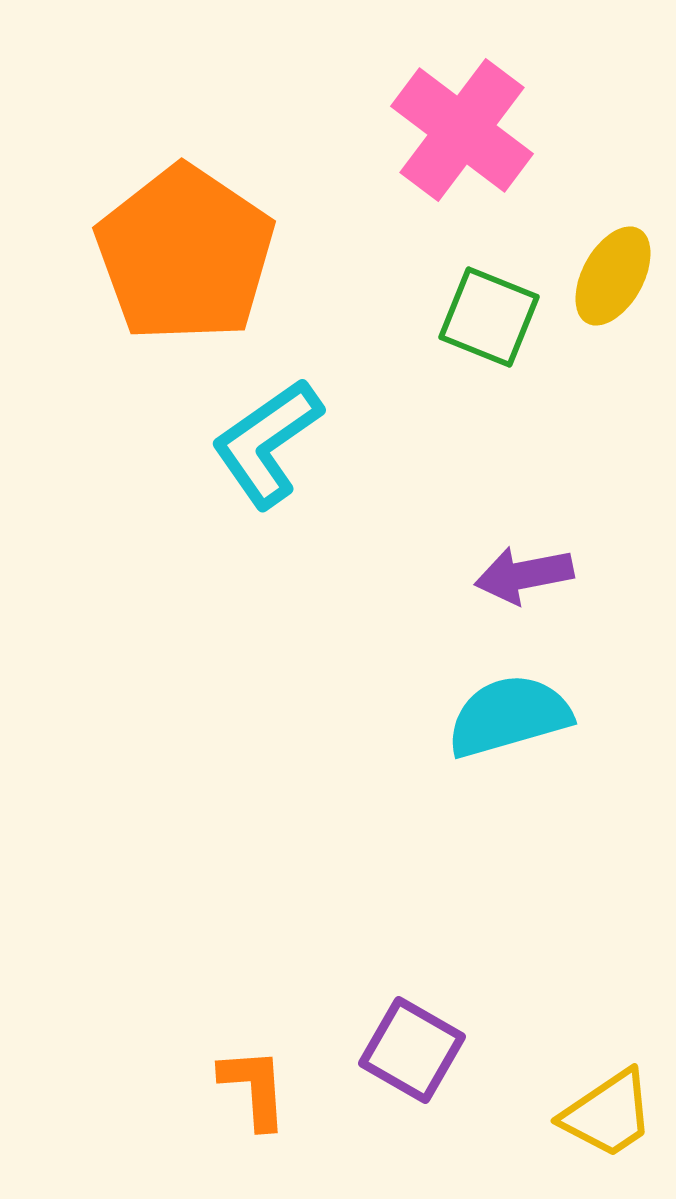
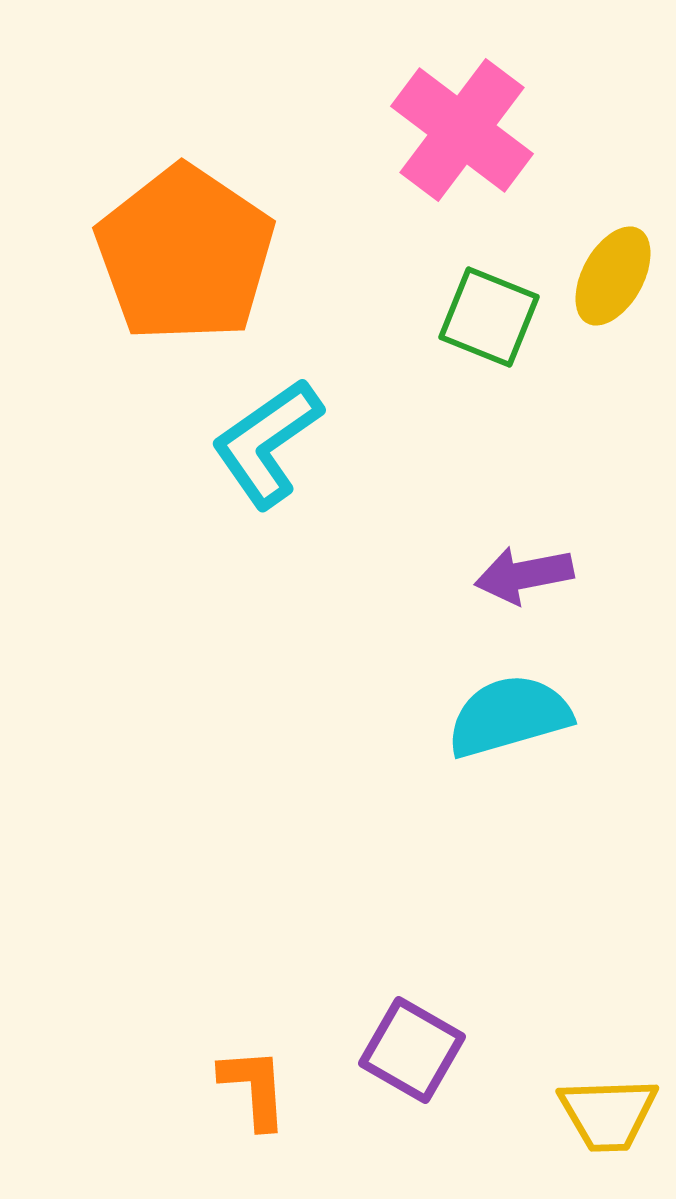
yellow trapezoid: rotated 32 degrees clockwise
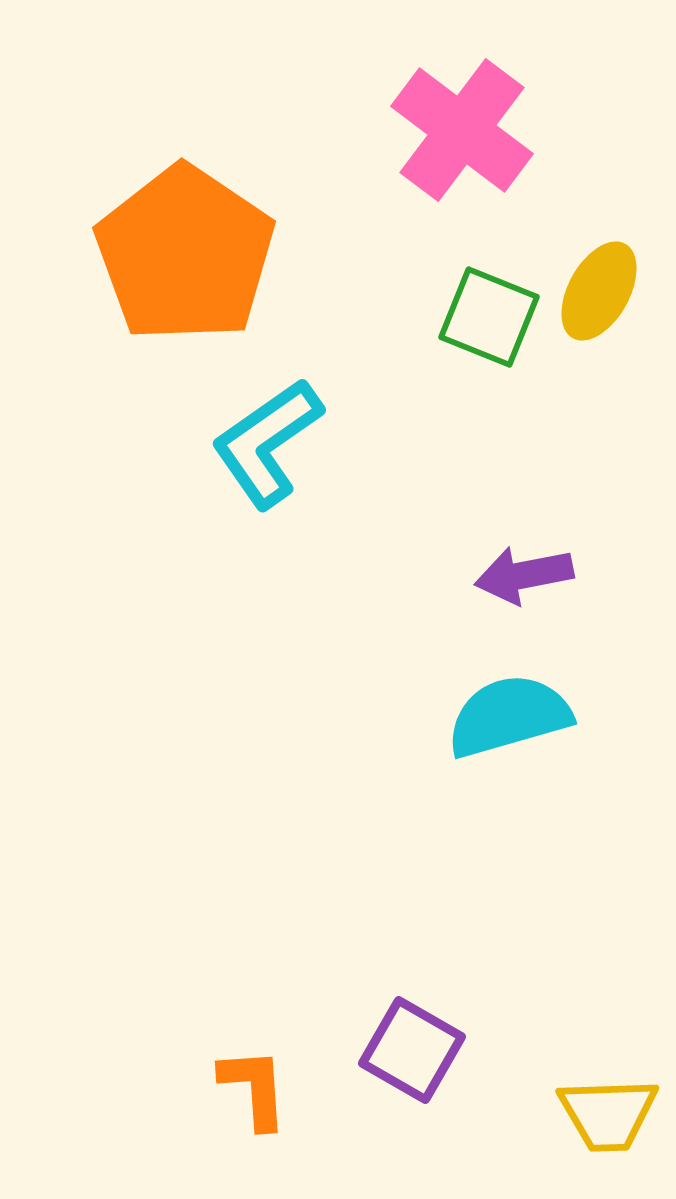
yellow ellipse: moved 14 px left, 15 px down
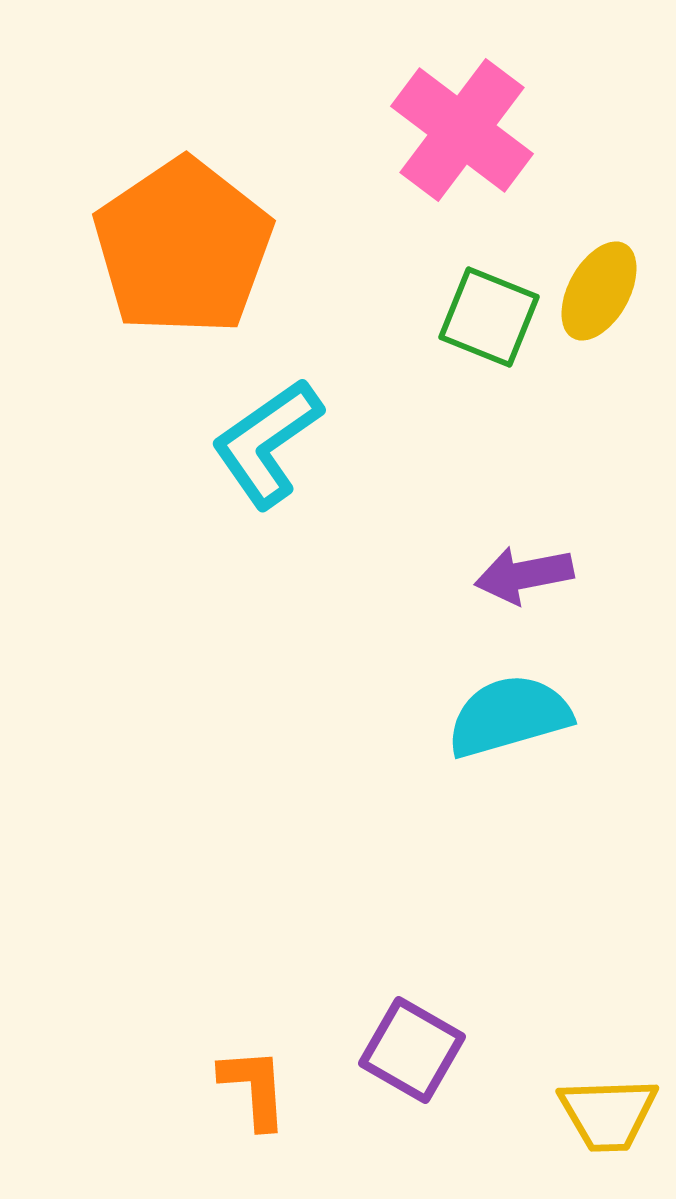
orange pentagon: moved 2 px left, 7 px up; rotated 4 degrees clockwise
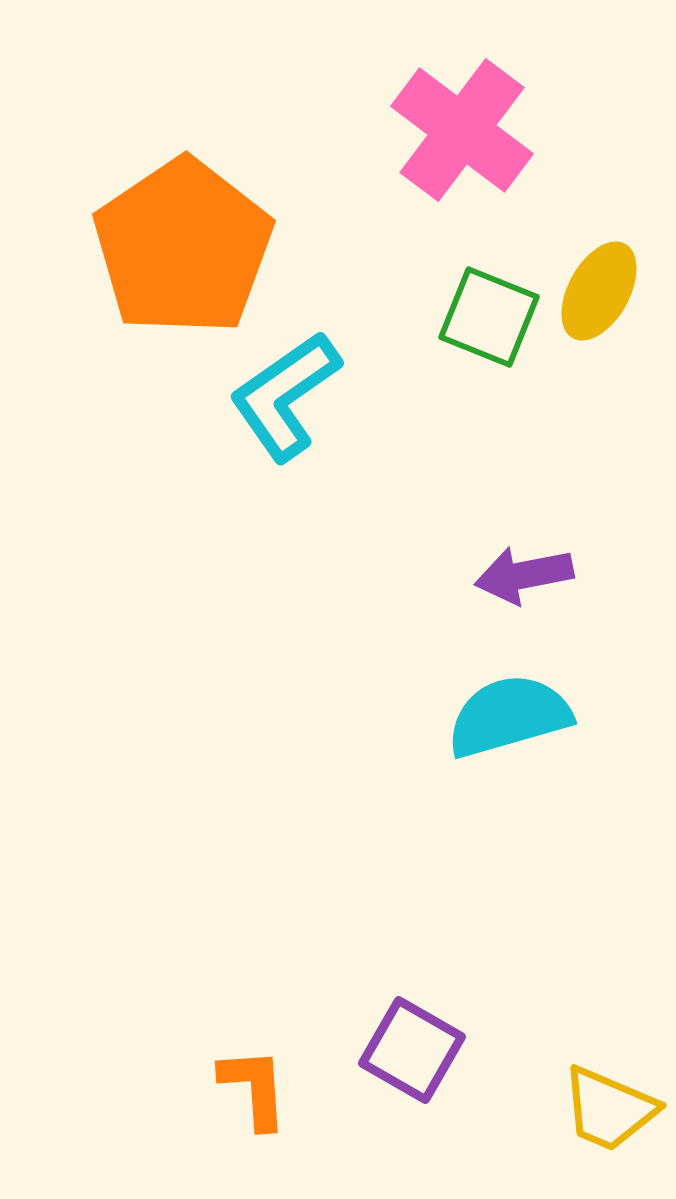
cyan L-shape: moved 18 px right, 47 px up
yellow trapezoid: moved 1 px right, 5 px up; rotated 25 degrees clockwise
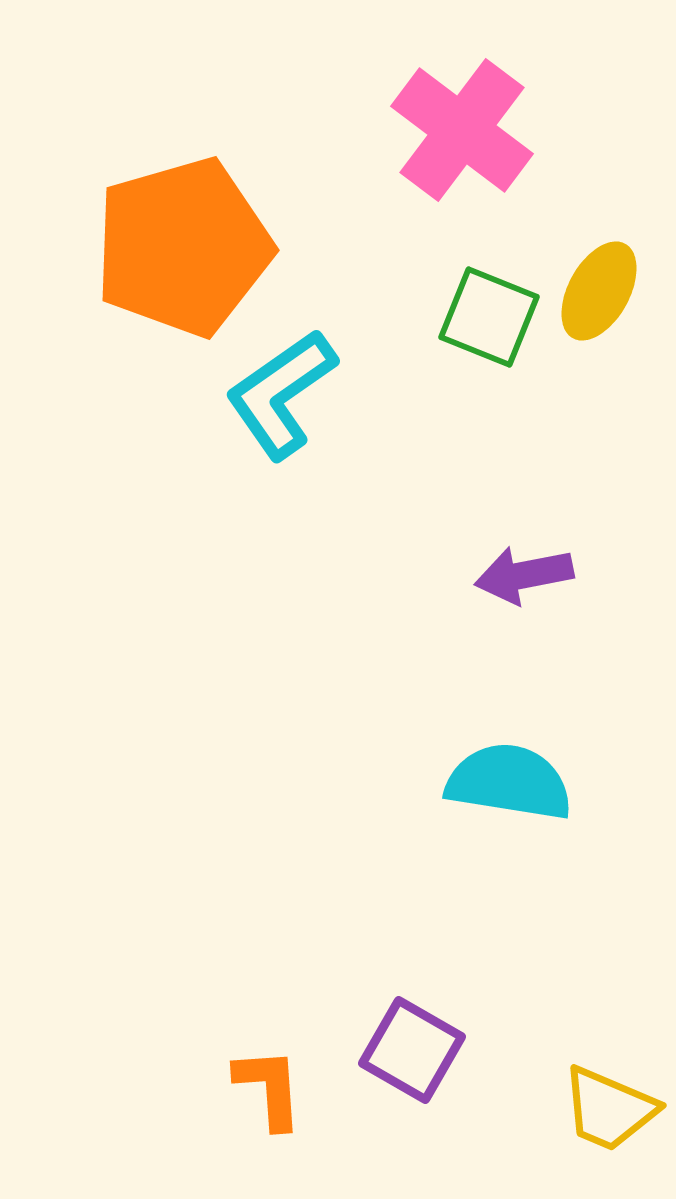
orange pentagon: rotated 18 degrees clockwise
cyan L-shape: moved 4 px left, 2 px up
cyan semicircle: moved 66 px down; rotated 25 degrees clockwise
orange L-shape: moved 15 px right
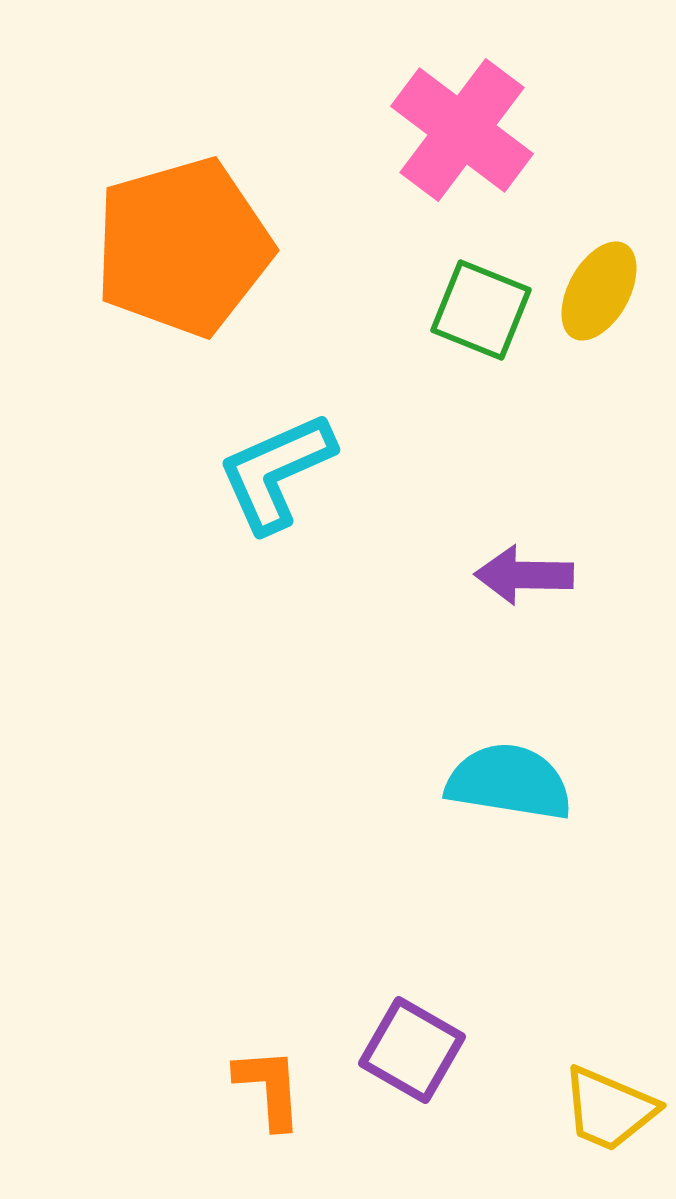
green square: moved 8 px left, 7 px up
cyan L-shape: moved 5 px left, 78 px down; rotated 11 degrees clockwise
purple arrow: rotated 12 degrees clockwise
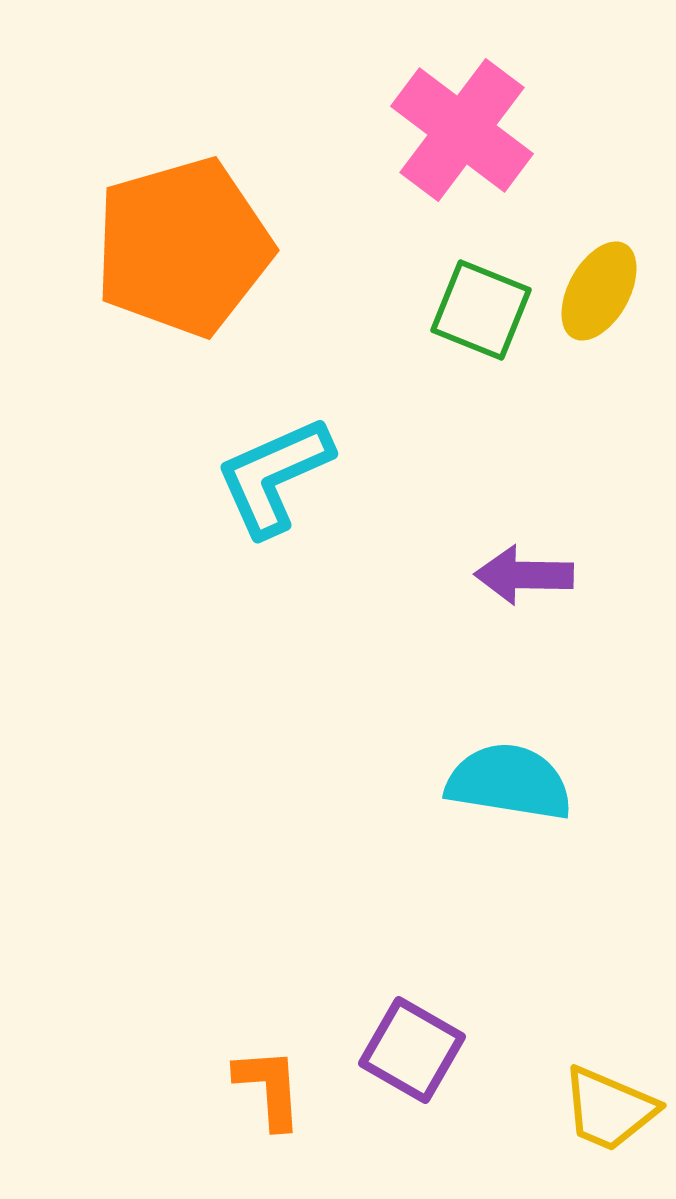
cyan L-shape: moved 2 px left, 4 px down
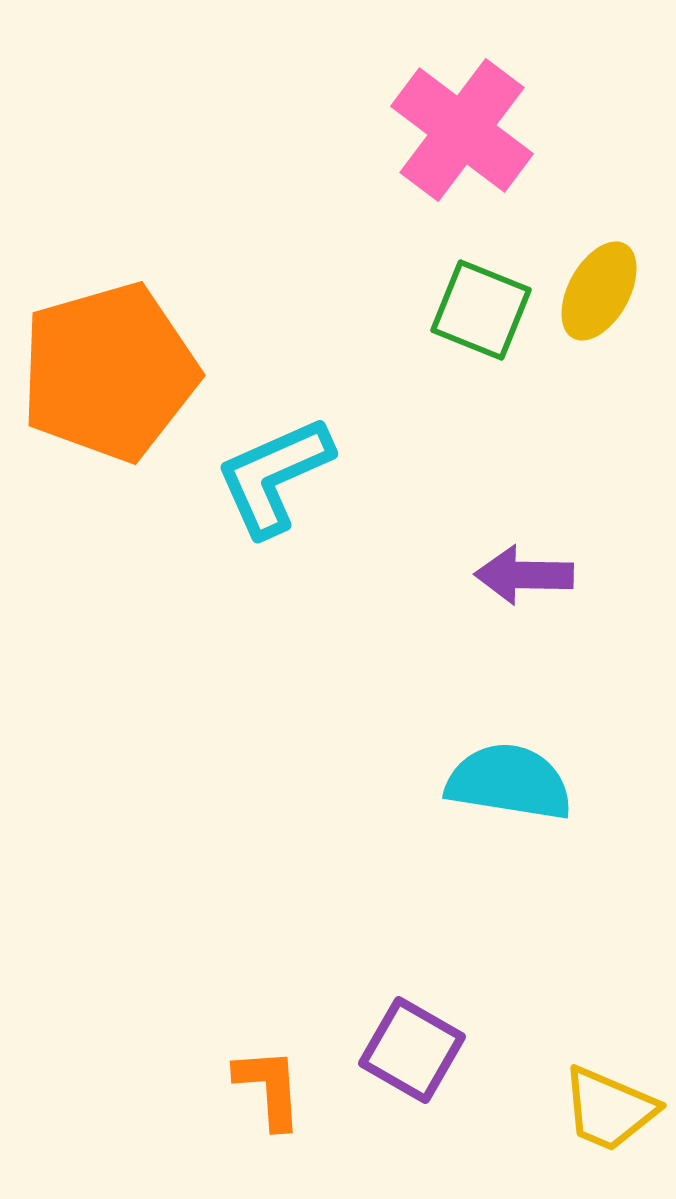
orange pentagon: moved 74 px left, 125 px down
